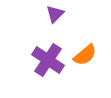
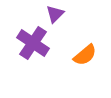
purple cross: moved 15 px left, 17 px up
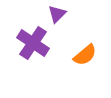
purple triangle: moved 2 px right
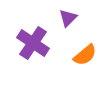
purple triangle: moved 11 px right, 4 px down
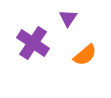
purple triangle: rotated 12 degrees counterclockwise
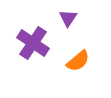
orange semicircle: moved 7 px left, 6 px down
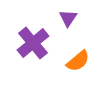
purple cross: rotated 16 degrees clockwise
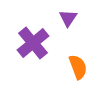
orange semicircle: moved 6 px down; rotated 70 degrees counterclockwise
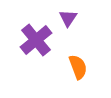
purple cross: moved 3 px right, 3 px up
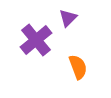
purple triangle: rotated 12 degrees clockwise
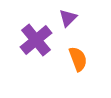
orange semicircle: moved 8 px up
